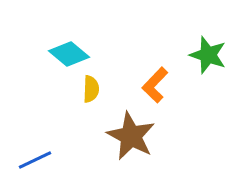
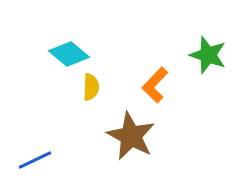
yellow semicircle: moved 2 px up
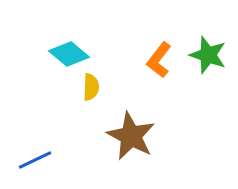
orange L-shape: moved 4 px right, 25 px up; rotated 6 degrees counterclockwise
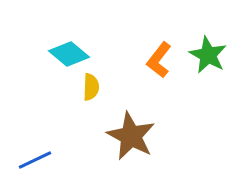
green star: rotated 9 degrees clockwise
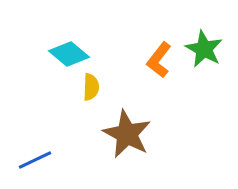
green star: moved 4 px left, 6 px up
brown star: moved 4 px left, 2 px up
